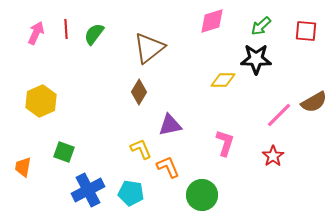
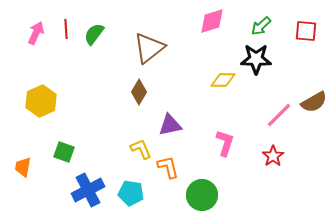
orange L-shape: rotated 10 degrees clockwise
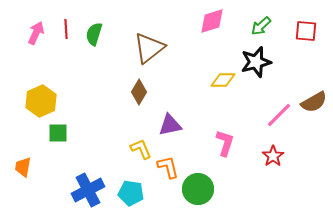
green semicircle: rotated 20 degrees counterclockwise
black star: moved 3 px down; rotated 16 degrees counterclockwise
green square: moved 6 px left, 19 px up; rotated 20 degrees counterclockwise
green circle: moved 4 px left, 6 px up
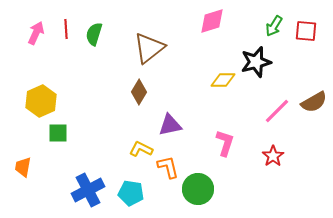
green arrow: moved 13 px right; rotated 15 degrees counterclockwise
pink line: moved 2 px left, 4 px up
yellow L-shape: rotated 40 degrees counterclockwise
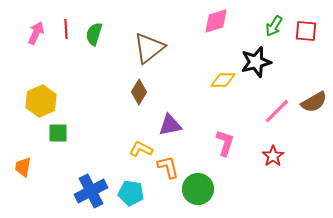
pink diamond: moved 4 px right
blue cross: moved 3 px right, 1 px down
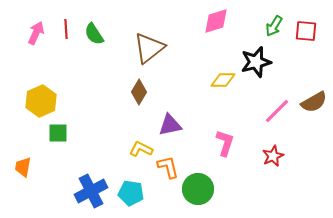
green semicircle: rotated 50 degrees counterclockwise
red star: rotated 10 degrees clockwise
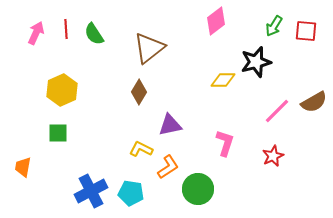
pink diamond: rotated 20 degrees counterclockwise
yellow hexagon: moved 21 px right, 11 px up
orange L-shape: rotated 70 degrees clockwise
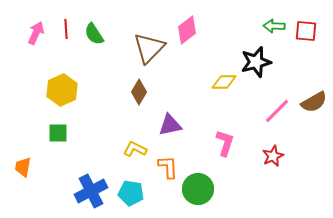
pink diamond: moved 29 px left, 9 px down
green arrow: rotated 60 degrees clockwise
brown triangle: rotated 8 degrees counterclockwise
yellow diamond: moved 1 px right, 2 px down
yellow L-shape: moved 6 px left
orange L-shape: rotated 60 degrees counterclockwise
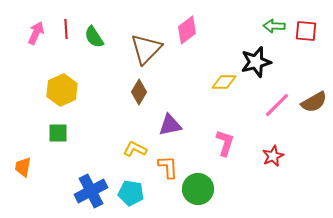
green semicircle: moved 3 px down
brown triangle: moved 3 px left, 1 px down
pink line: moved 6 px up
